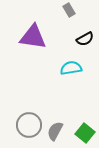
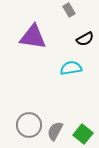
green square: moved 2 px left, 1 px down
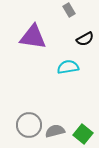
cyan semicircle: moved 3 px left, 1 px up
gray semicircle: rotated 48 degrees clockwise
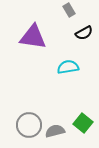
black semicircle: moved 1 px left, 6 px up
green square: moved 11 px up
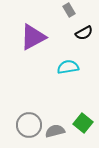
purple triangle: rotated 36 degrees counterclockwise
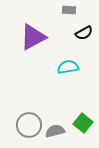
gray rectangle: rotated 56 degrees counterclockwise
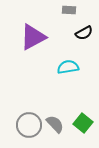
gray semicircle: moved 7 px up; rotated 60 degrees clockwise
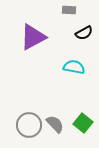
cyan semicircle: moved 6 px right; rotated 20 degrees clockwise
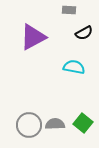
gray semicircle: rotated 48 degrees counterclockwise
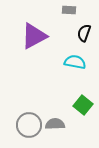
black semicircle: rotated 138 degrees clockwise
purple triangle: moved 1 px right, 1 px up
cyan semicircle: moved 1 px right, 5 px up
green square: moved 18 px up
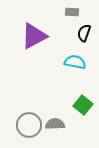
gray rectangle: moved 3 px right, 2 px down
